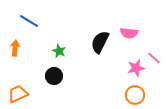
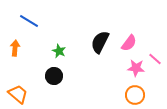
pink semicircle: moved 10 px down; rotated 60 degrees counterclockwise
pink line: moved 1 px right, 1 px down
pink star: rotated 18 degrees clockwise
orange trapezoid: rotated 65 degrees clockwise
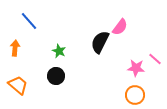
blue line: rotated 18 degrees clockwise
pink semicircle: moved 9 px left, 16 px up
black circle: moved 2 px right
orange trapezoid: moved 9 px up
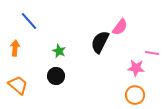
pink line: moved 3 px left, 6 px up; rotated 32 degrees counterclockwise
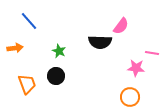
pink semicircle: moved 1 px right, 1 px up
black semicircle: rotated 115 degrees counterclockwise
orange arrow: rotated 77 degrees clockwise
orange trapezoid: moved 9 px right, 1 px up; rotated 30 degrees clockwise
orange circle: moved 5 px left, 2 px down
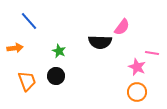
pink semicircle: moved 1 px right, 1 px down
pink star: moved 1 px right, 1 px up; rotated 18 degrees clockwise
orange trapezoid: moved 3 px up
orange circle: moved 7 px right, 5 px up
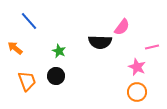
orange arrow: rotated 133 degrees counterclockwise
pink line: moved 6 px up; rotated 24 degrees counterclockwise
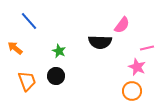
pink semicircle: moved 2 px up
pink line: moved 5 px left, 1 px down
orange circle: moved 5 px left, 1 px up
